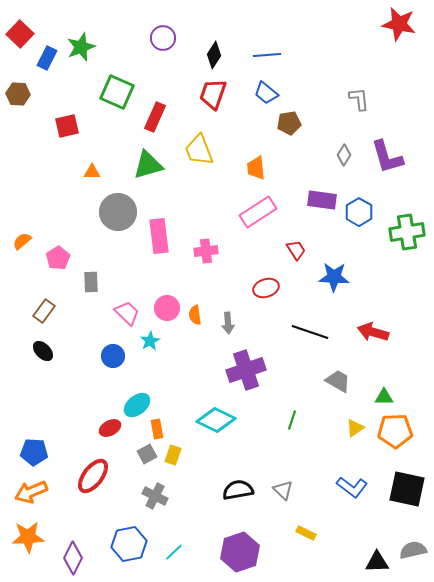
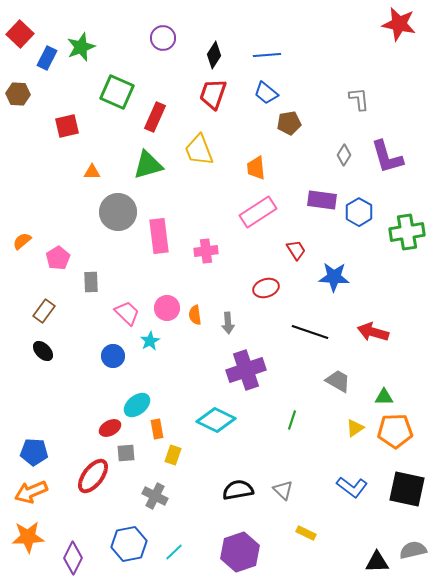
gray square at (147, 454): moved 21 px left, 1 px up; rotated 24 degrees clockwise
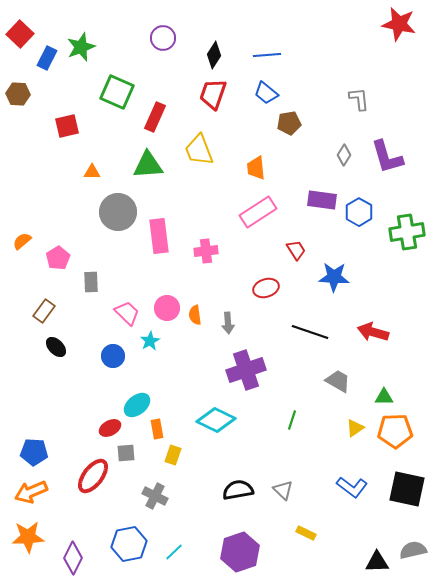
green triangle at (148, 165): rotated 12 degrees clockwise
black ellipse at (43, 351): moved 13 px right, 4 px up
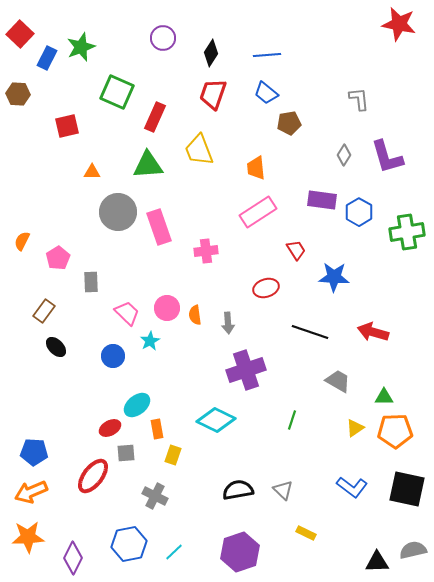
black diamond at (214, 55): moved 3 px left, 2 px up
pink rectangle at (159, 236): moved 9 px up; rotated 12 degrees counterclockwise
orange semicircle at (22, 241): rotated 24 degrees counterclockwise
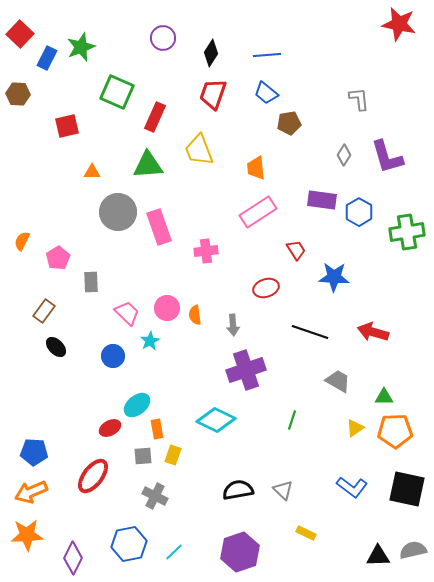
gray arrow at (228, 323): moved 5 px right, 2 px down
gray square at (126, 453): moved 17 px right, 3 px down
orange star at (28, 537): moved 1 px left, 2 px up
black triangle at (377, 562): moved 1 px right, 6 px up
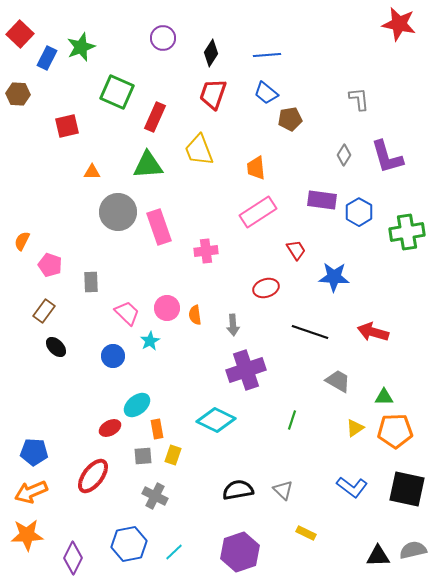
brown pentagon at (289, 123): moved 1 px right, 4 px up
pink pentagon at (58, 258): moved 8 px left, 7 px down; rotated 20 degrees counterclockwise
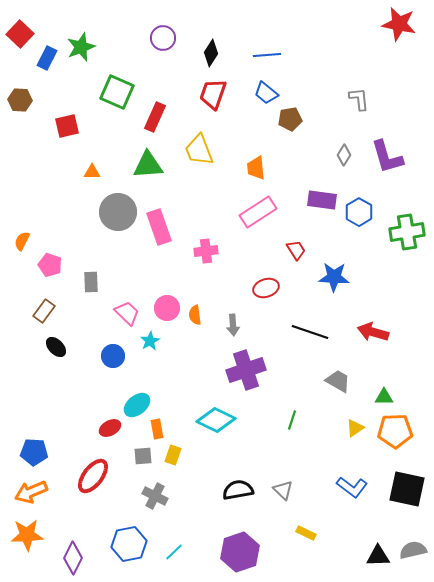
brown hexagon at (18, 94): moved 2 px right, 6 px down
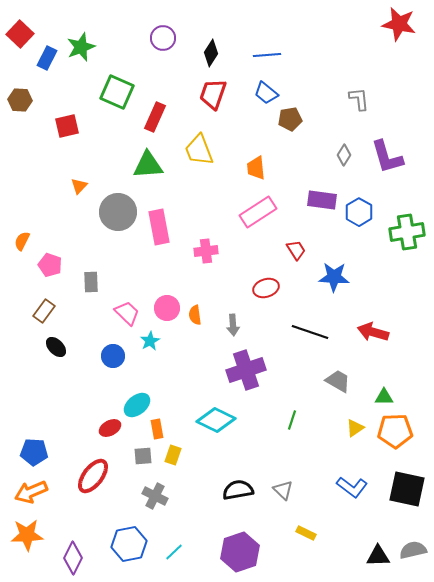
orange triangle at (92, 172): moved 13 px left, 14 px down; rotated 48 degrees counterclockwise
pink rectangle at (159, 227): rotated 8 degrees clockwise
